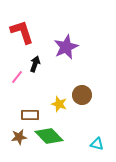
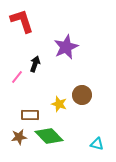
red L-shape: moved 11 px up
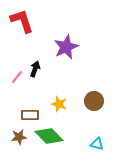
black arrow: moved 5 px down
brown circle: moved 12 px right, 6 px down
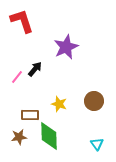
black arrow: rotated 21 degrees clockwise
green diamond: rotated 44 degrees clockwise
cyan triangle: rotated 40 degrees clockwise
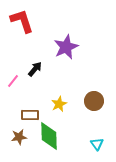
pink line: moved 4 px left, 4 px down
yellow star: rotated 28 degrees clockwise
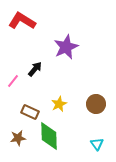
red L-shape: rotated 40 degrees counterclockwise
brown circle: moved 2 px right, 3 px down
brown rectangle: moved 3 px up; rotated 24 degrees clockwise
brown star: moved 1 px left, 1 px down
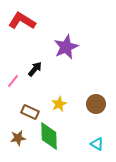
cyan triangle: rotated 24 degrees counterclockwise
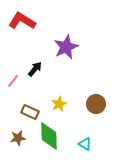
cyan triangle: moved 12 px left
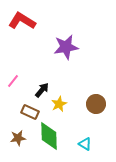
purple star: rotated 15 degrees clockwise
black arrow: moved 7 px right, 21 px down
